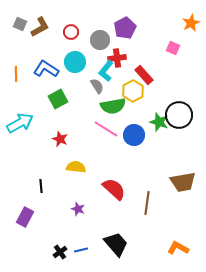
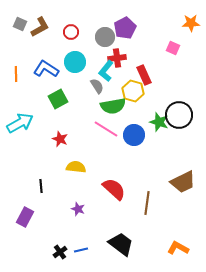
orange star: rotated 24 degrees clockwise
gray circle: moved 5 px right, 3 px up
red rectangle: rotated 18 degrees clockwise
yellow hexagon: rotated 15 degrees counterclockwise
brown trapezoid: rotated 16 degrees counterclockwise
black trapezoid: moved 5 px right; rotated 12 degrees counterclockwise
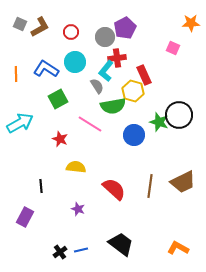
pink line: moved 16 px left, 5 px up
brown line: moved 3 px right, 17 px up
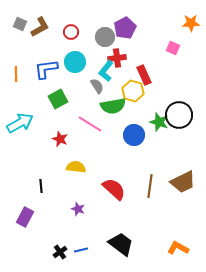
blue L-shape: rotated 40 degrees counterclockwise
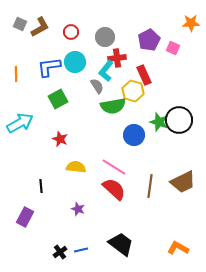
purple pentagon: moved 24 px right, 12 px down
blue L-shape: moved 3 px right, 2 px up
black circle: moved 5 px down
pink line: moved 24 px right, 43 px down
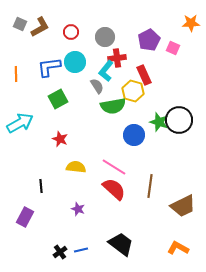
brown trapezoid: moved 24 px down
